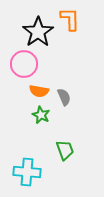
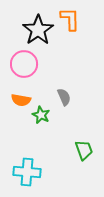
black star: moved 2 px up
orange semicircle: moved 18 px left, 9 px down
green trapezoid: moved 19 px right
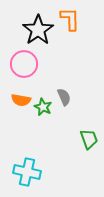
green star: moved 2 px right, 8 px up
green trapezoid: moved 5 px right, 11 px up
cyan cross: rotated 8 degrees clockwise
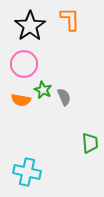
black star: moved 8 px left, 4 px up
green star: moved 17 px up
green trapezoid: moved 1 px right, 4 px down; rotated 15 degrees clockwise
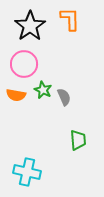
orange semicircle: moved 5 px left, 5 px up
green trapezoid: moved 12 px left, 3 px up
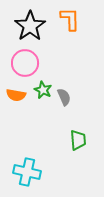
pink circle: moved 1 px right, 1 px up
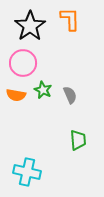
pink circle: moved 2 px left
gray semicircle: moved 6 px right, 2 px up
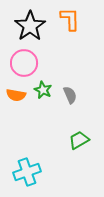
pink circle: moved 1 px right
green trapezoid: moved 1 px right; rotated 115 degrees counterclockwise
cyan cross: rotated 32 degrees counterclockwise
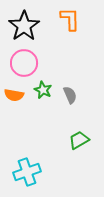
black star: moved 6 px left
orange semicircle: moved 2 px left
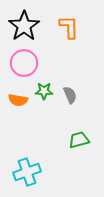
orange L-shape: moved 1 px left, 8 px down
green star: moved 1 px right, 1 px down; rotated 24 degrees counterclockwise
orange semicircle: moved 4 px right, 5 px down
green trapezoid: rotated 15 degrees clockwise
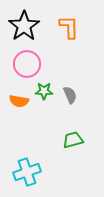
pink circle: moved 3 px right, 1 px down
orange semicircle: moved 1 px right, 1 px down
green trapezoid: moved 6 px left
